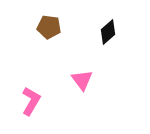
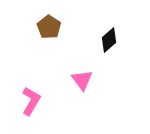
brown pentagon: rotated 25 degrees clockwise
black diamond: moved 1 px right, 8 px down
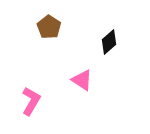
black diamond: moved 2 px down
pink triangle: rotated 20 degrees counterclockwise
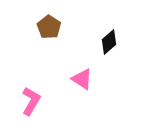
pink triangle: moved 1 px up
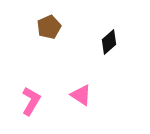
brown pentagon: rotated 15 degrees clockwise
pink triangle: moved 1 px left, 16 px down
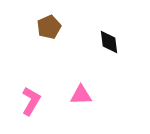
black diamond: rotated 55 degrees counterclockwise
pink triangle: rotated 35 degrees counterclockwise
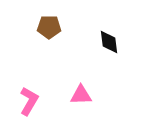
brown pentagon: rotated 25 degrees clockwise
pink L-shape: moved 2 px left
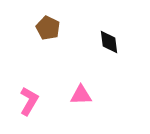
brown pentagon: moved 1 px left, 1 px down; rotated 25 degrees clockwise
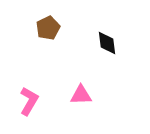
brown pentagon: rotated 20 degrees clockwise
black diamond: moved 2 px left, 1 px down
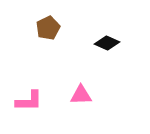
black diamond: rotated 60 degrees counterclockwise
pink L-shape: rotated 60 degrees clockwise
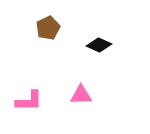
black diamond: moved 8 px left, 2 px down
